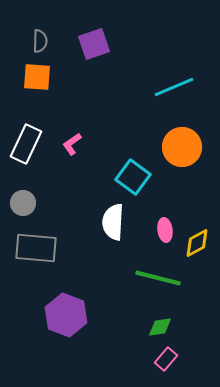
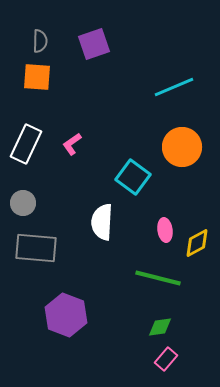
white semicircle: moved 11 px left
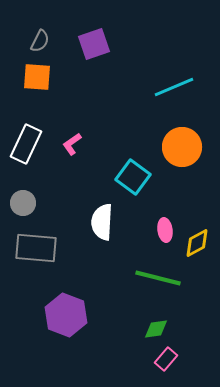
gray semicircle: rotated 25 degrees clockwise
green diamond: moved 4 px left, 2 px down
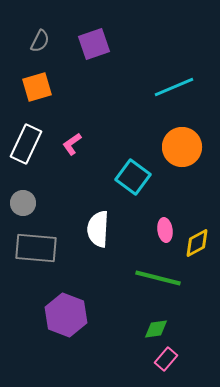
orange square: moved 10 px down; rotated 20 degrees counterclockwise
white semicircle: moved 4 px left, 7 px down
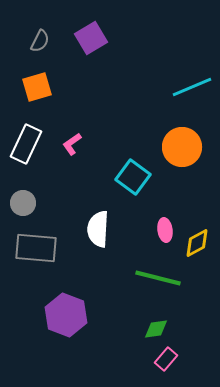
purple square: moved 3 px left, 6 px up; rotated 12 degrees counterclockwise
cyan line: moved 18 px right
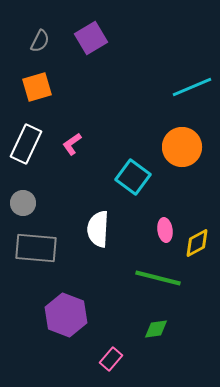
pink rectangle: moved 55 px left
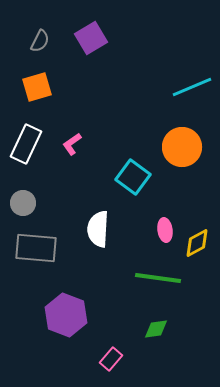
green line: rotated 6 degrees counterclockwise
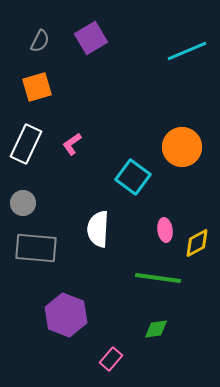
cyan line: moved 5 px left, 36 px up
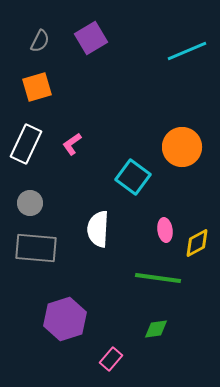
gray circle: moved 7 px right
purple hexagon: moved 1 px left, 4 px down; rotated 21 degrees clockwise
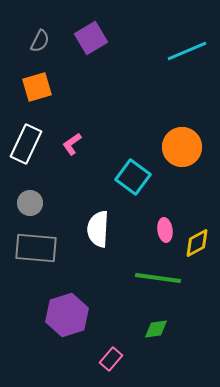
purple hexagon: moved 2 px right, 4 px up
